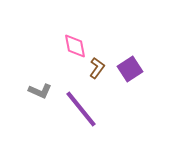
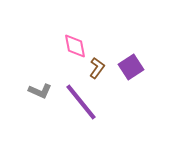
purple square: moved 1 px right, 2 px up
purple line: moved 7 px up
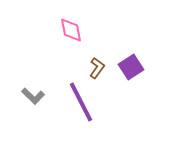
pink diamond: moved 4 px left, 16 px up
gray L-shape: moved 7 px left, 5 px down; rotated 20 degrees clockwise
purple line: rotated 12 degrees clockwise
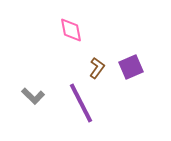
purple square: rotated 10 degrees clockwise
purple line: moved 1 px down
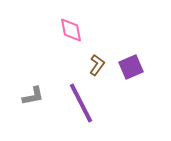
brown L-shape: moved 3 px up
gray L-shape: rotated 55 degrees counterclockwise
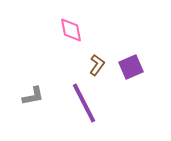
purple line: moved 3 px right
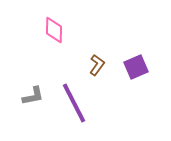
pink diamond: moved 17 px left; rotated 12 degrees clockwise
purple square: moved 5 px right
purple line: moved 10 px left
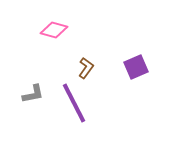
pink diamond: rotated 76 degrees counterclockwise
brown L-shape: moved 11 px left, 3 px down
gray L-shape: moved 2 px up
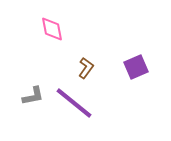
pink diamond: moved 2 px left, 1 px up; rotated 64 degrees clockwise
gray L-shape: moved 2 px down
purple line: rotated 24 degrees counterclockwise
